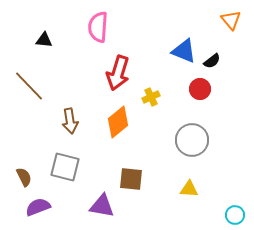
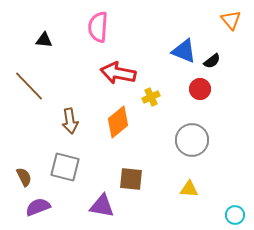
red arrow: rotated 84 degrees clockwise
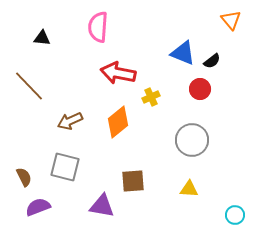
black triangle: moved 2 px left, 2 px up
blue triangle: moved 1 px left, 2 px down
brown arrow: rotated 75 degrees clockwise
brown square: moved 2 px right, 2 px down; rotated 10 degrees counterclockwise
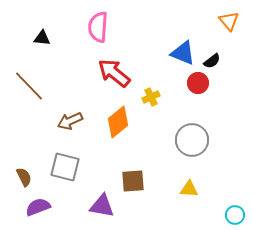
orange triangle: moved 2 px left, 1 px down
red arrow: moved 4 px left; rotated 28 degrees clockwise
red circle: moved 2 px left, 6 px up
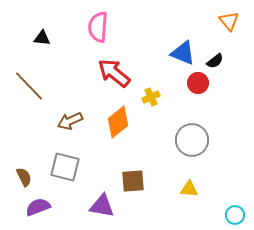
black semicircle: moved 3 px right
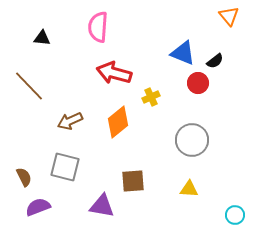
orange triangle: moved 5 px up
red arrow: rotated 24 degrees counterclockwise
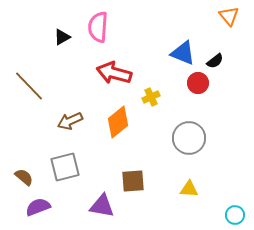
black triangle: moved 20 px right, 1 px up; rotated 36 degrees counterclockwise
gray circle: moved 3 px left, 2 px up
gray square: rotated 28 degrees counterclockwise
brown semicircle: rotated 24 degrees counterclockwise
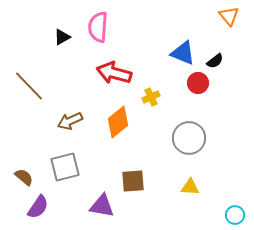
yellow triangle: moved 1 px right, 2 px up
purple semicircle: rotated 145 degrees clockwise
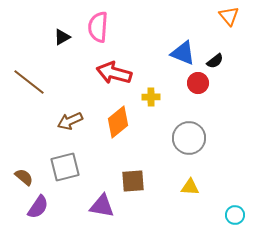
brown line: moved 4 px up; rotated 8 degrees counterclockwise
yellow cross: rotated 24 degrees clockwise
